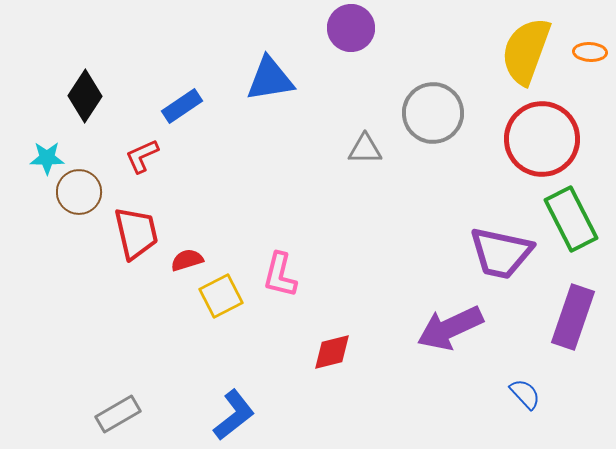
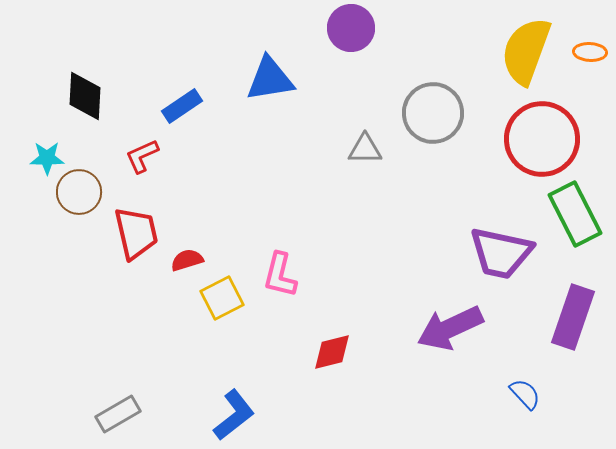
black diamond: rotated 30 degrees counterclockwise
green rectangle: moved 4 px right, 5 px up
yellow square: moved 1 px right, 2 px down
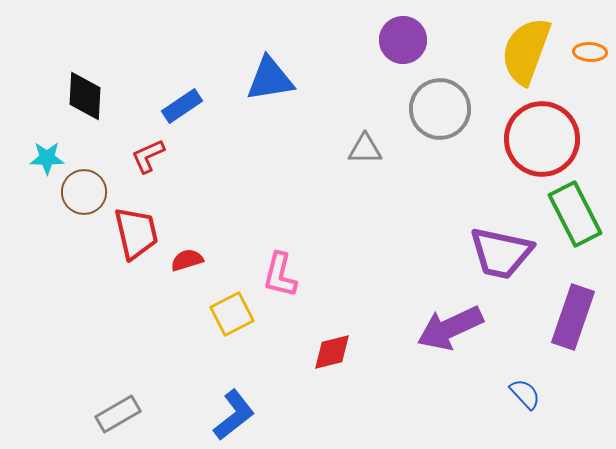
purple circle: moved 52 px right, 12 px down
gray circle: moved 7 px right, 4 px up
red L-shape: moved 6 px right
brown circle: moved 5 px right
yellow square: moved 10 px right, 16 px down
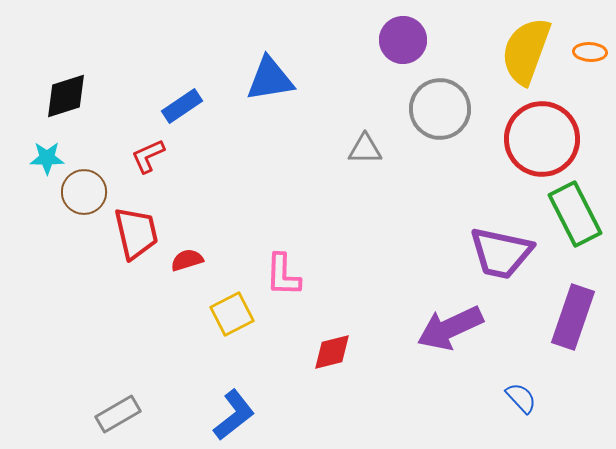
black diamond: moved 19 px left; rotated 69 degrees clockwise
pink L-shape: moved 3 px right; rotated 12 degrees counterclockwise
blue semicircle: moved 4 px left, 4 px down
